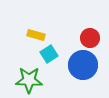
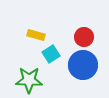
red circle: moved 6 px left, 1 px up
cyan square: moved 2 px right
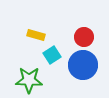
cyan square: moved 1 px right, 1 px down
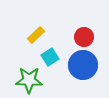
yellow rectangle: rotated 60 degrees counterclockwise
cyan square: moved 2 px left, 2 px down
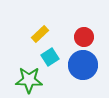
yellow rectangle: moved 4 px right, 1 px up
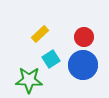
cyan square: moved 1 px right, 2 px down
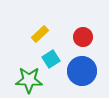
red circle: moved 1 px left
blue circle: moved 1 px left, 6 px down
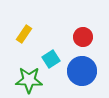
yellow rectangle: moved 16 px left; rotated 12 degrees counterclockwise
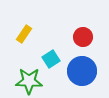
green star: moved 1 px down
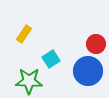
red circle: moved 13 px right, 7 px down
blue circle: moved 6 px right
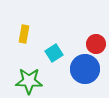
yellow rectangle: rotated 24 degrees counterclockwise
cyan square: moved 3 px right, 6 px up
blue circle: moved 3 px left, 2 px up
